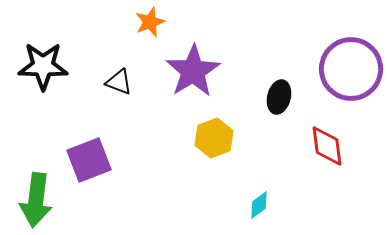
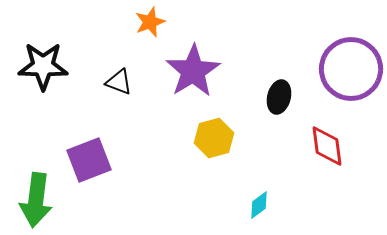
yellow hexagon: rotated 6 degrees clockwise
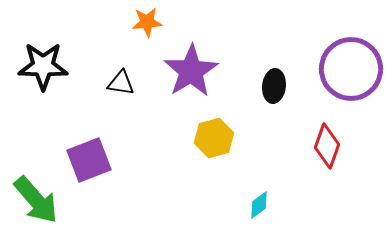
orange star: moved 3 px left; rotated 16 degrees clockwise
purple star: moved 2 px left
black triangle: moved 2 px right, 1 px down; rotated 12 degrees counterclockwise
black ellipse: moved 5 px left, 11 px up; rotated 8 degrees counterclockwise
red diamond: rotated 27 degrees clockwise
green arrow: rotated 48 degrees counterclockwise
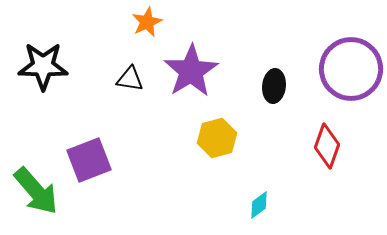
orange star: rotated 20 degrees counterclockwise
black triangle: moved 9 px right, 4 px up
yellow hexagon: moved 3 px right
green arrow: moved 9 px up
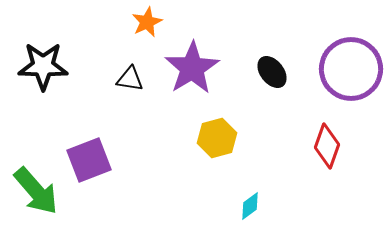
purple star: moved 1 px right, 3 px up
black ellipse: moved 2 px left, 14 px up; rotated 44 degrees counterclockwise
cyan diamond: moved 9 px left, 1 px down
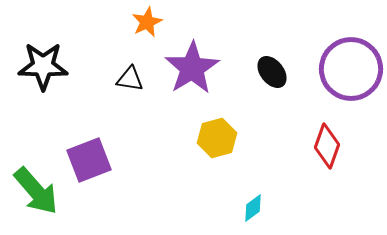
cyan diamond: moved 3 px right, 2 px down
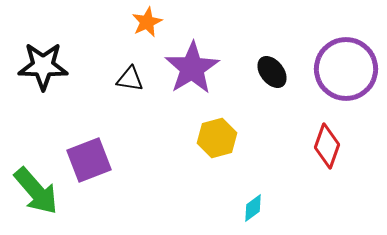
purple circle: moved 5 px left
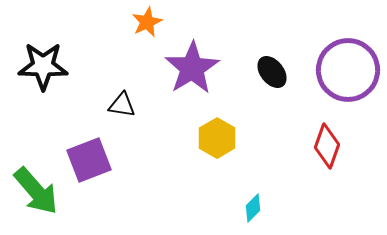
purple circle: moved 2 px right, 1 px down
black triangle: moved 8 px left, 26 px down
yellow hexagon: rotated 15 degrees counterclockwise
cyan diamond: rotated 8 degrees counterclockwise
